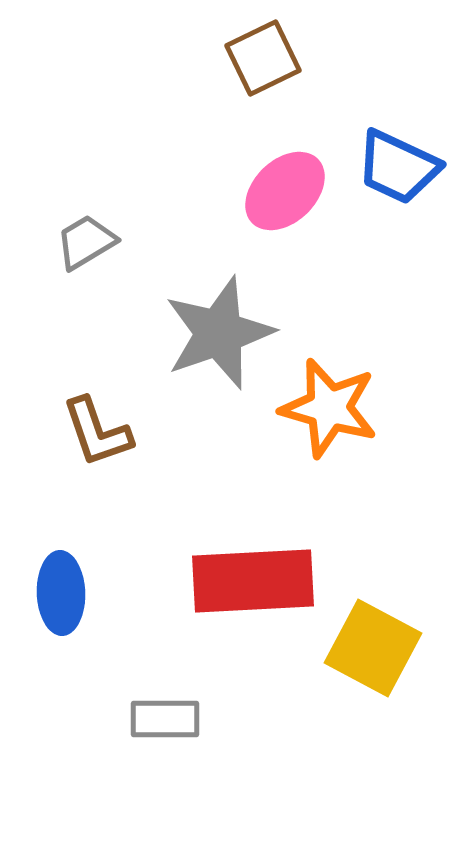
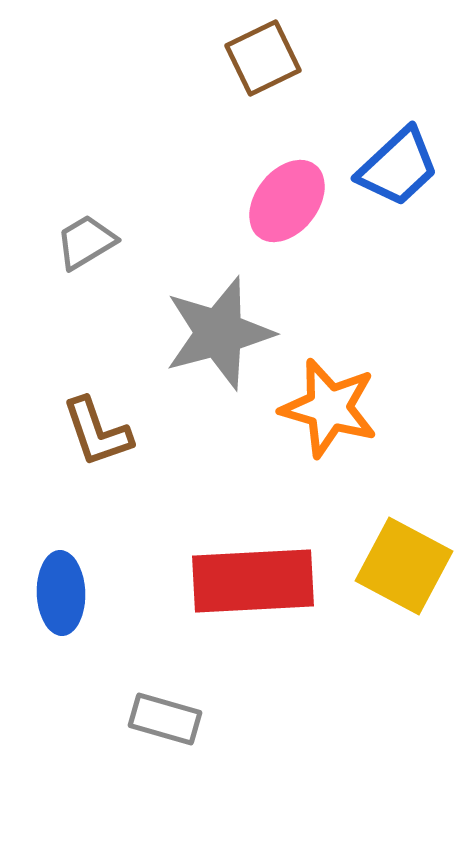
blue trapezoid: rotated 68 degrees counterclockwise
pink ellipse: moved 2 px right, 10 px down; rotated 8 degrees counterclockwise
gray star: rotated 4 degrees clockwise
yellow square: moved 31 px right, 82 px up
gray rectangle: rotated 16 degrees clockwise
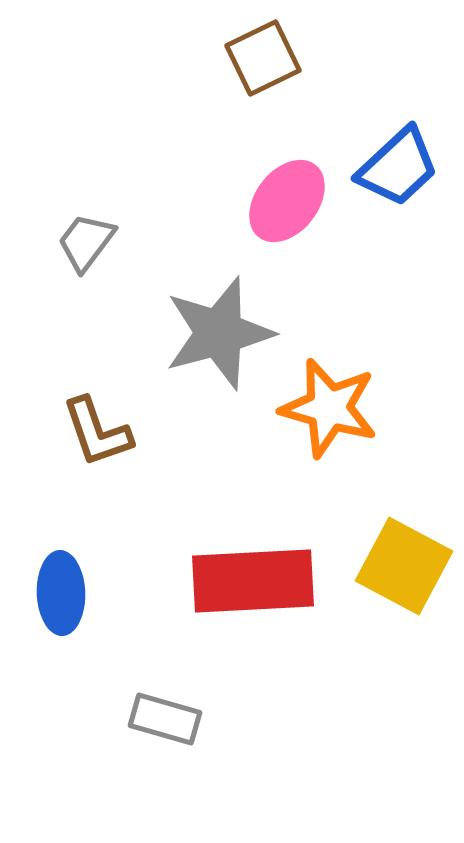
gray trapezoid: rotated 22 degrees counterclockwise
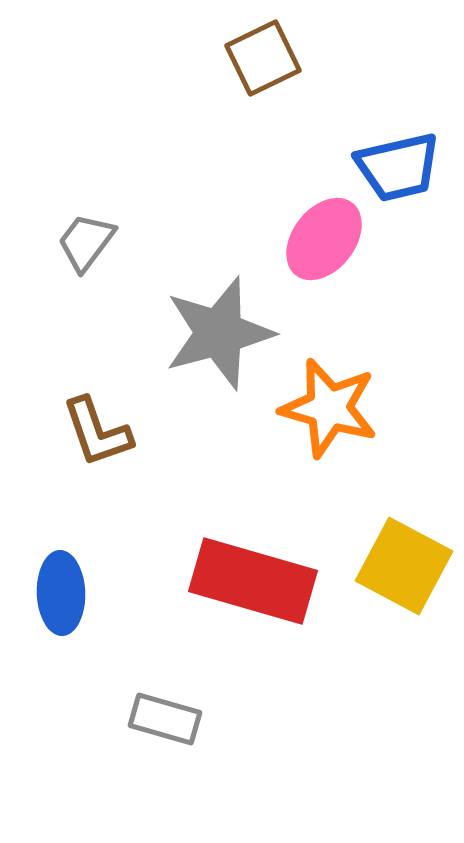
blue trapezoid: rotated 30 degrees clockwise
pink ellipse: moved 37 px right, 38 px down
red rectangle: rotated 19 degrees clockwise
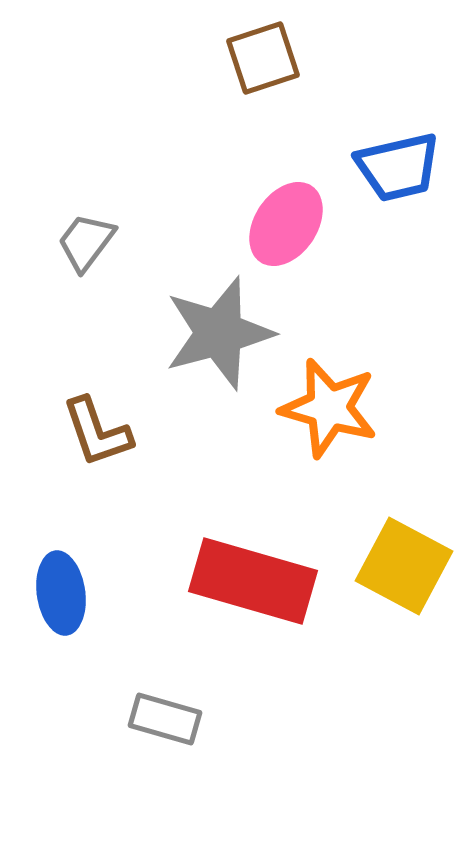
brown square: rotated 8 degrees clockwise
pink ellipse: moved 38 px left, 15 px up; rotated 4 degrees counterclockwise
blue ellipse: rotated 6 degrees counterclockwise
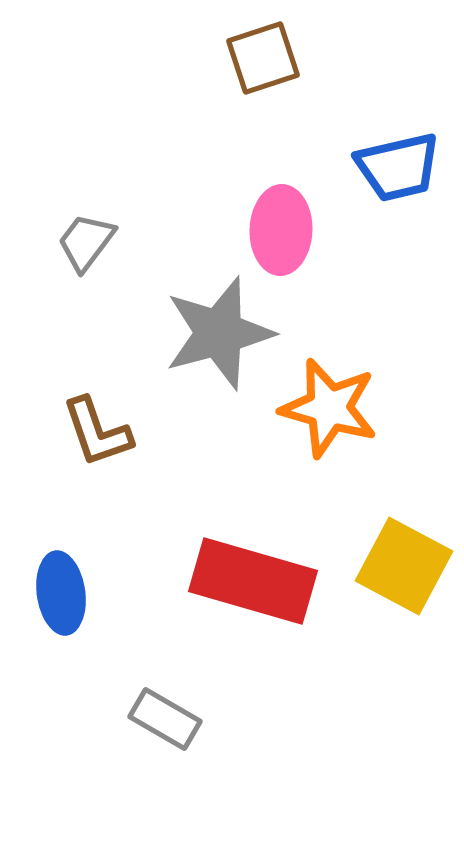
pink ellipse: moved 5 px left, 6 px down; rotated 32 degrees counterclockwise
gray rectangle: rotated 14 degrees clockwise
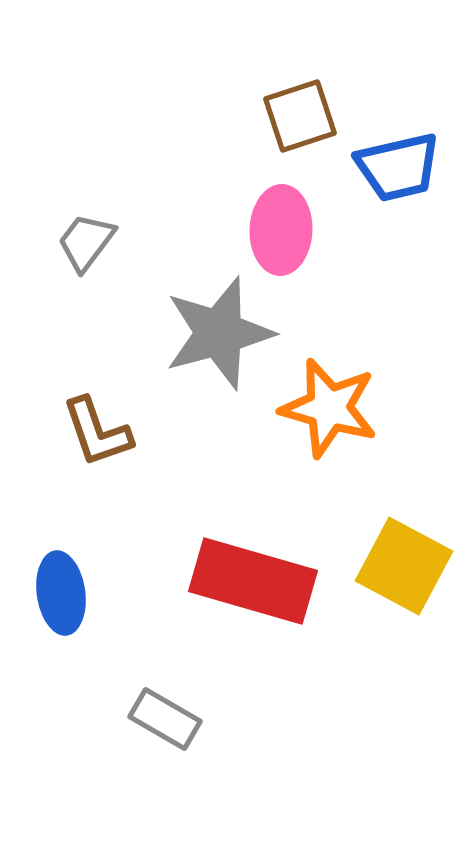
brown square: moved 37 px right, 58 px down
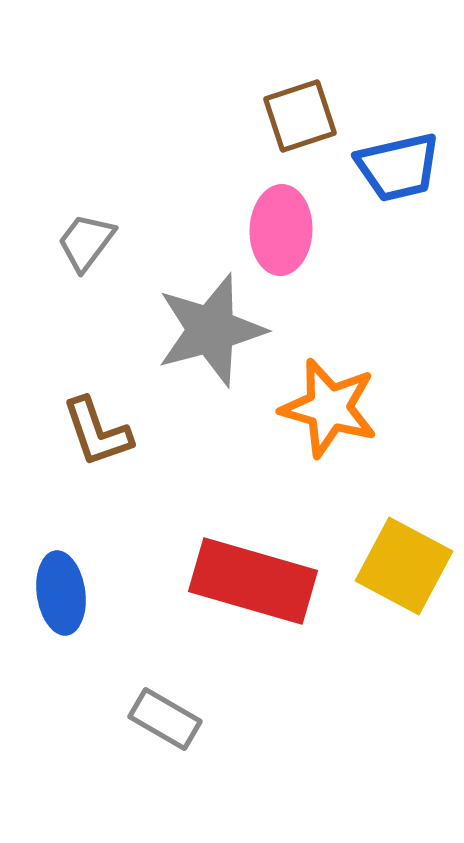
gray star: moved 8 px left, 3 px up
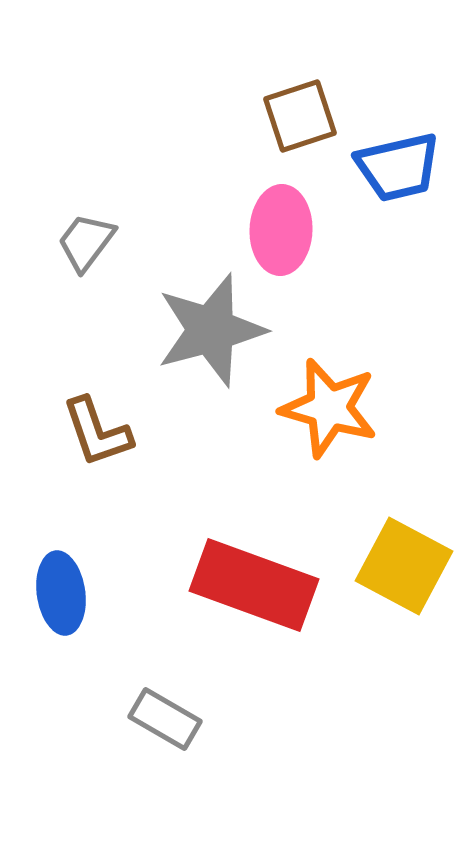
red rectangle: moved 1 px right, 4 px down; rotated 4 degrees clockwise
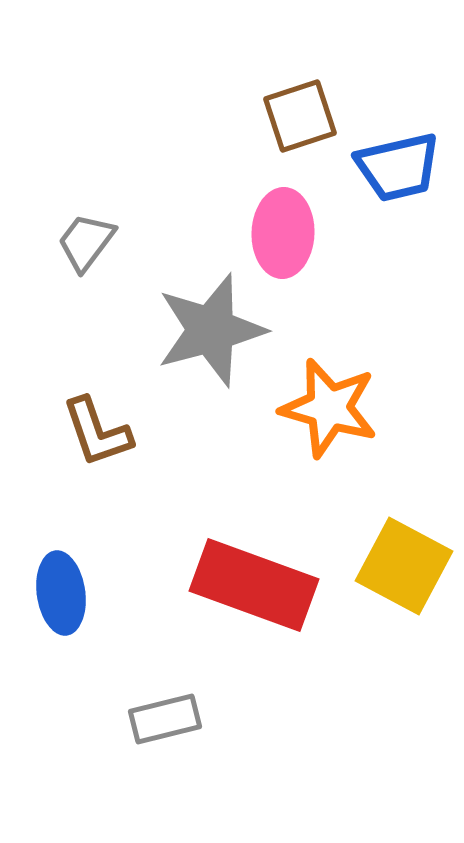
pink ellipse: moved 2 px right, 3 px down
gray rectangle: rotated 44 degrees counterclockwise
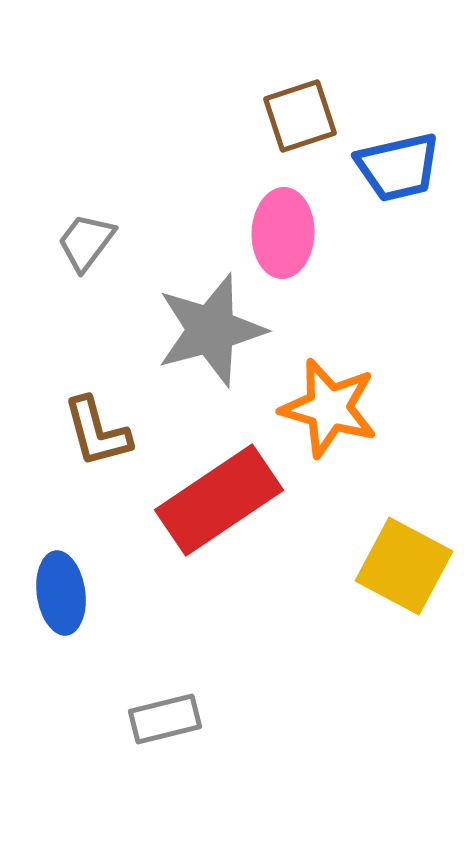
brown L-shape: rotated 4 degrees clockwise
red rectangle: moved 35 px left, 85 px up; rotated 54 degrees counterclockwise
